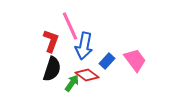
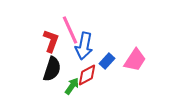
pink line: moved 4 px down
pink trapezoid: rotated 70 degrees clockwise
red diamond: rotated 65 degrees counterclockwise
green arrow: moved 3 px down
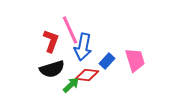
blue arrow: moved 1 px left, 1 px down
pink trapezoid: rotated 50 degrees counterclockwise
black semicircle: rotated 55 degrees clockwise
red diamond: rotated 35 degrees clockwise
green arrow: moved 1 px left, 1 px up; rotated 12 degrees clockwise
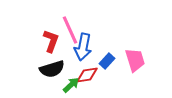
red diamond: rotated 15 degrees counterclockwise
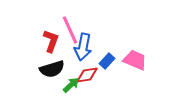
pink trapezoid: rotated 50 degrees counterclockwise
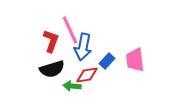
pink trapezoid: rotated 120 degrees counterclockwise
green arrow: moved 1 px right, 1 px down; rotated 132 degrees counterclockwise
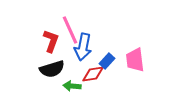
red diamond: moved 6 px right, 1 px up
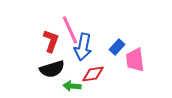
blue rectangle: moved 10 px right, 14 px up
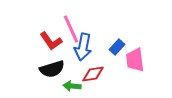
pink line: moved 1 px right, 1 px up
red L-shape: rotated 125 degrees clockwise
